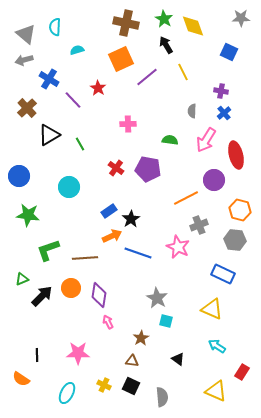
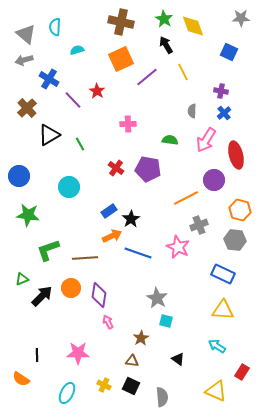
brown cross at (126, 23): moved 5 px left, 1 px up
red star at (98, 88): moved 1 px left, 3 px down
yellow triangle at (212, 309): moved 11 px right, 1 px down; rotated 20 degrees counterclockwise
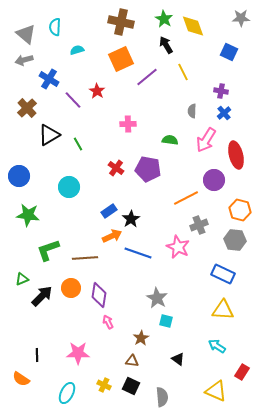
green line at (80, 144): moved 2 px left
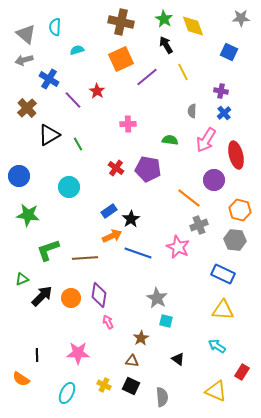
orange line at (186, 198): moved 3 px right; rotated 65 degrees clockwise
orange circle at (71, 288): moved 10 px down
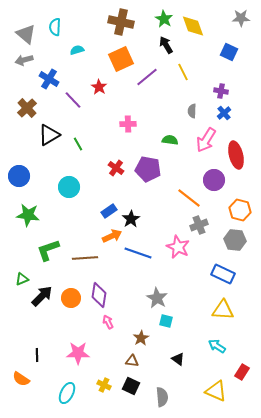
red star at (97, 91): moved 2 px right, 4 px up
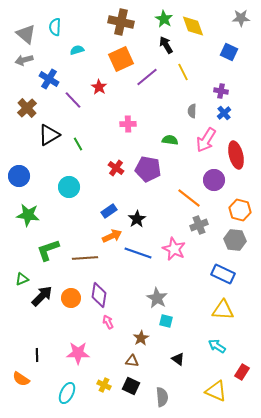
black star at (131, 219): moved 6 px right
pink star at (178, 247): moved 4 px left, 2 px down
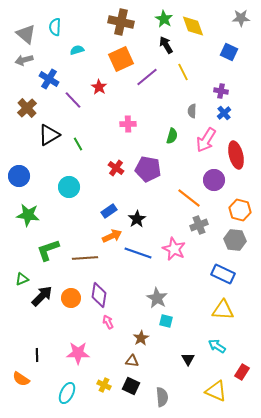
green semicircle at (170, 140): moved 2 px right, 4 px up; rotated 98 degrees clockwise
black triangle at (178, 359): moved 10 px right; rotated 24 degrees clockwise
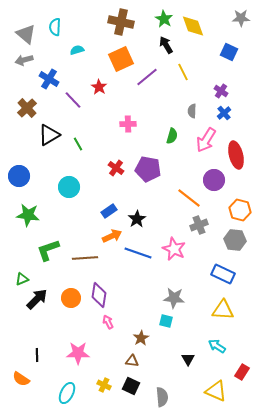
purple cross at (221, 91): rotated 24 degrees clockwise
black arrow at (42, 296): moved 5 px left, 3 px down
gray star at (157, 298): moved 17 px right; rotated 25 degrees counterclockwise
